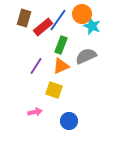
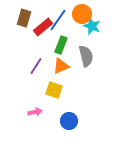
gray semicircle: rotated 100 degrees clockwise
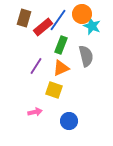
orange triangle: moved 2 px down
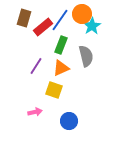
blue line: moved 2 px right
cyan star: rotated 18 degrees clockwise
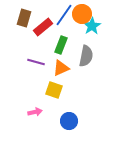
blue line: moved 4 px right, 5 px up
gray semicircle: rotated 25 degrees clockwise
purple line: moved 4 px up; rotated 72 degrees clockwise
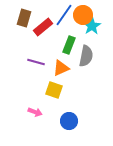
orange circle: moved 1 px right, 1 px down
green rectangle: moved 8 px right
pink arrow: rotated 32 degrees clockwise
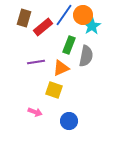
purple line: rotated 24 degrees counterclockwise
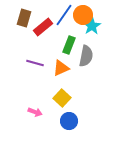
purple line: moved 1 px left, 1 px down; rotated 24 degrees clockwise
yellow square: moved 8 px right, 8 px down; rotated 24 degrees clockwise
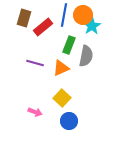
blue line: rotated 25 degrees counterclockwise
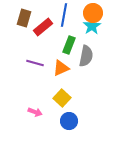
orange circle: moved 10 px right, 2 px up
